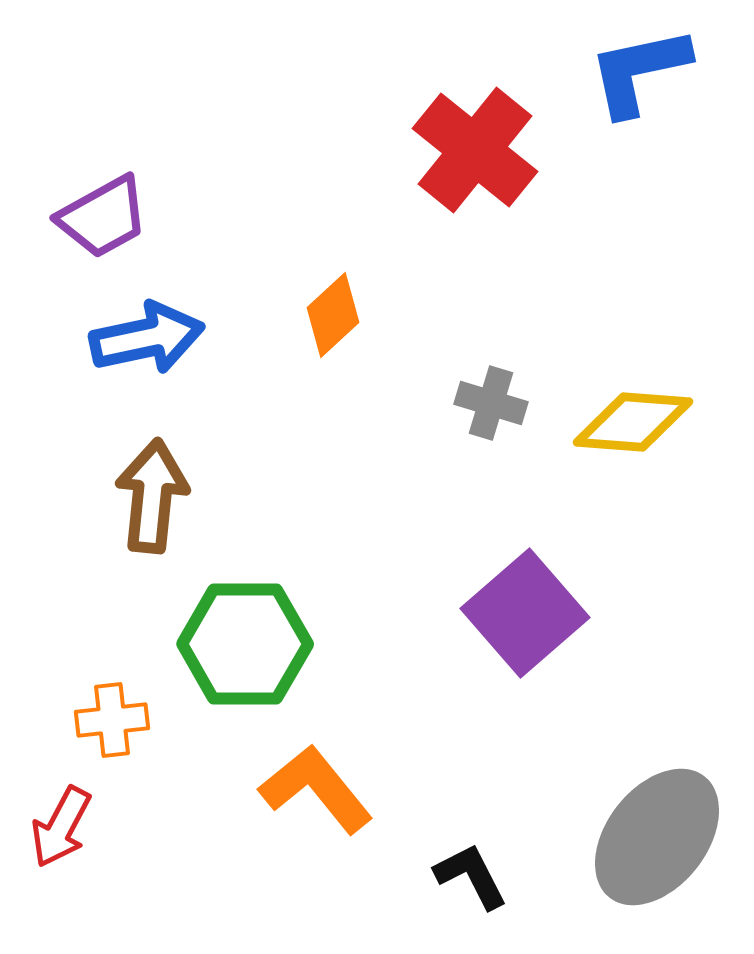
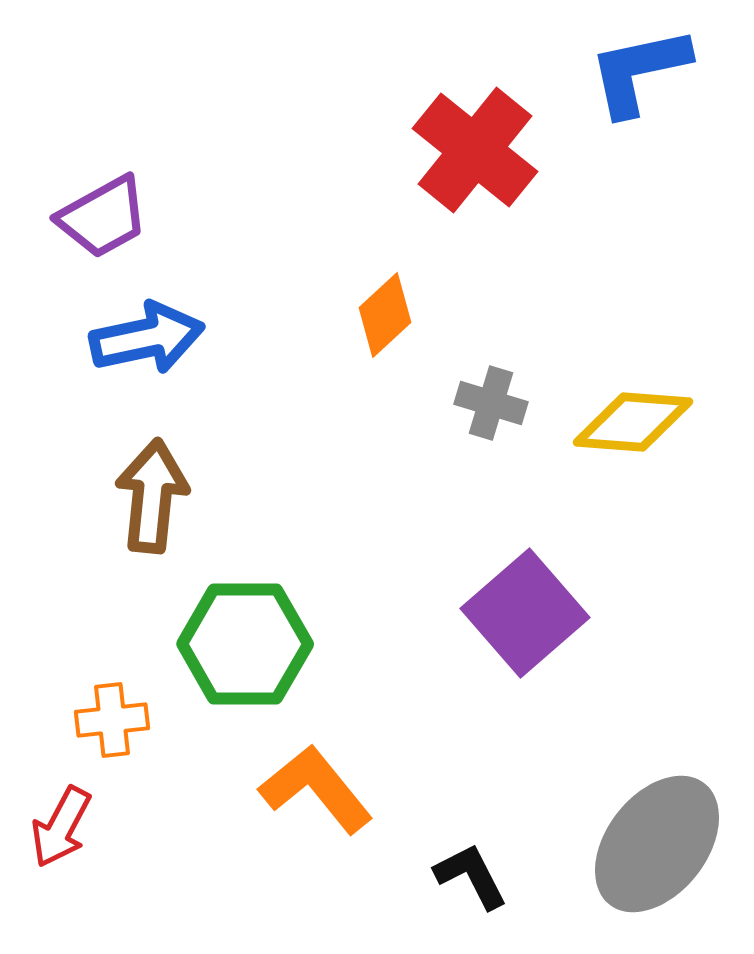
orange diamond: moved 52 px right
gray ellipse: moved 7 px down
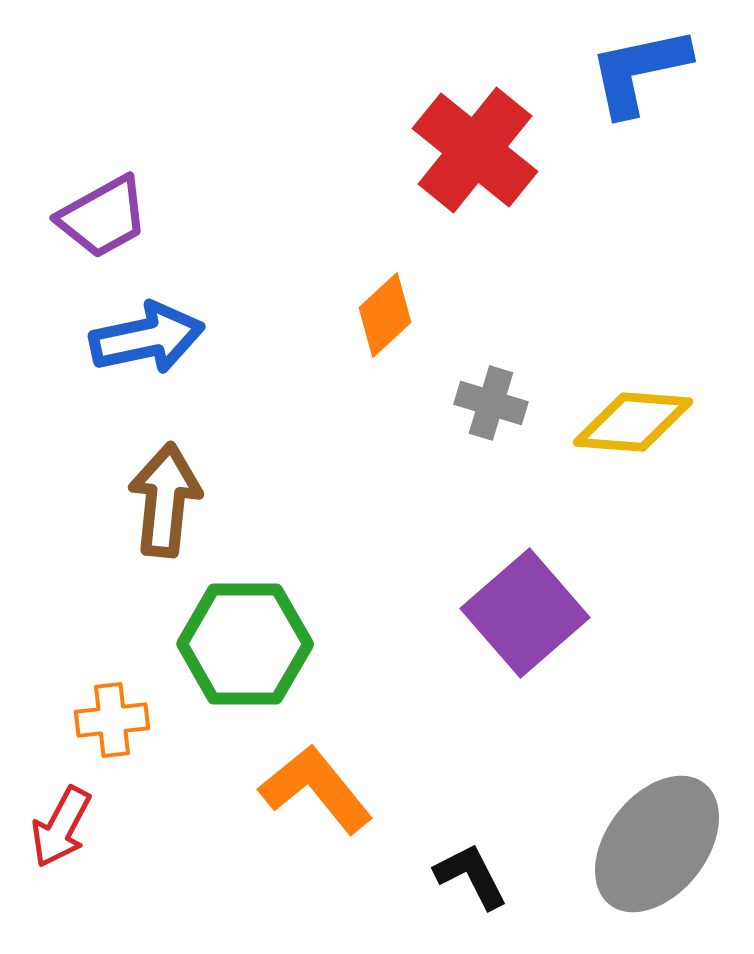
brown arrow: moved 13 px right, 4 px down
